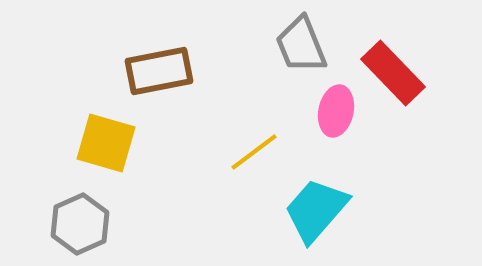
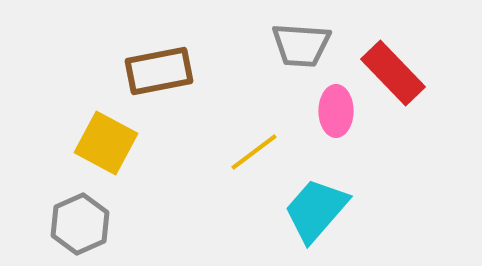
gray trapezoid: rotated 64 degrees counterclockwise
pink ellipse: rotated 12 degrees counterclockwise
yellow square: rotated 12 degrees clockwise
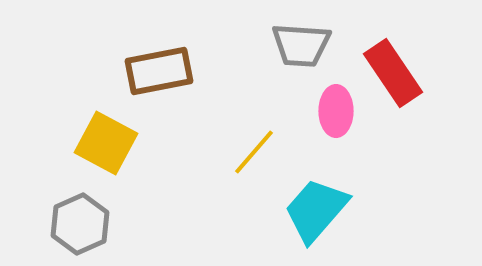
red rectangle: rotated 10 degrees clockwise
yellow line: rotated 12 degrees counterclockwise
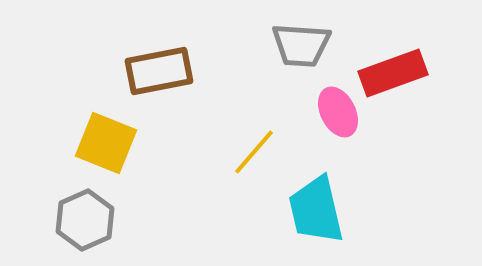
red rectangle: rotated 76 degrees counterclockwise
pink ellipse: moved 2 px right, 1 px down; rotated 27 degrees counterclockwise
yellow square: rotated 6 degrees counterclockwise
cyan trapezoid: rotated 54 degrees counterclockwise
gray hexagon: moved 5 px right, 4 px up
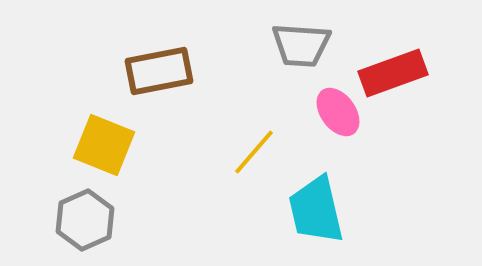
pink ellipse: rotated 9 degrees counterclockwise
yellow square: moved 2 px left, 2 px down
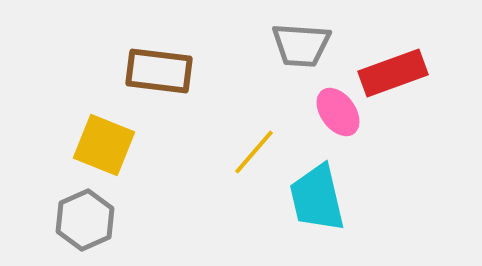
brown rectangle: rotated 18 degrees clockwise
cyan trapezoid: moved 1 px right, 12 px up
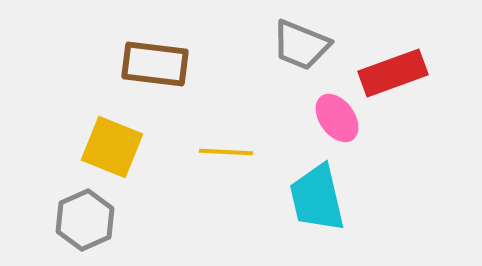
gray trapezoid: rotated 18 degrees clockwise
brown rectangle: moved 4 px left, 7 px up
pink ellipse: moved 1 px left, 6 px down
yellow square: moved 8 px right, 2 px down
yellow line: moved 28 px left; rotated 52 degrees clockwise
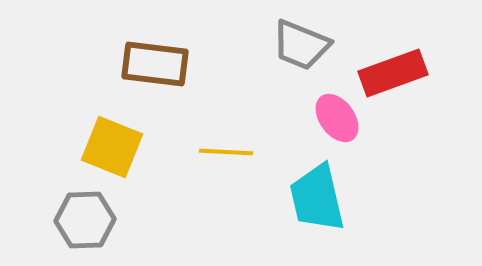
gray hexagon: rotated 22 degrees clockwise
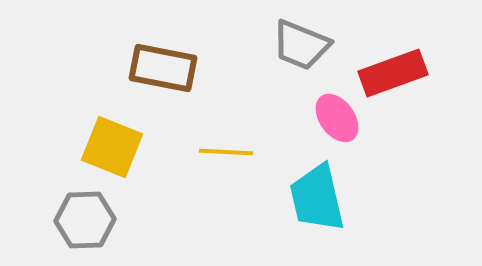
brown rectangle: moved 8 px right, 4 px down; rotated 4 degrees clockwise
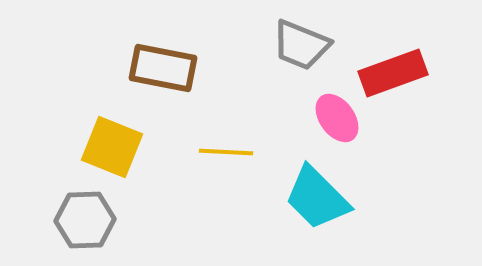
cyan trapezoid: rotated 32 degrees counterclockwise
